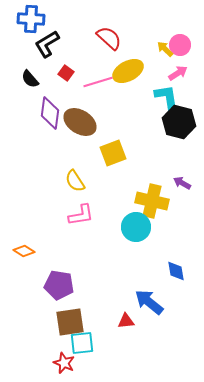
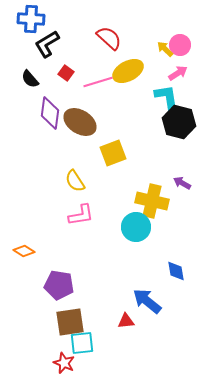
blue arrow: moved 2 px left, 1 px up
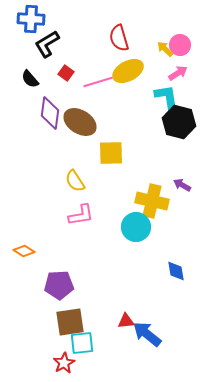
red semicircle: moved 10 px right; rotated 148 degrees counterclockwise
yellow square: moved 2 px left; rotated 20 degrees clockwise
purple arrow: moved 2 px down
purple pentagon: rotated 12 degrees counterclockwise
blue arrow: moved 33 px down
red star: rotated 20 degrees clockwise
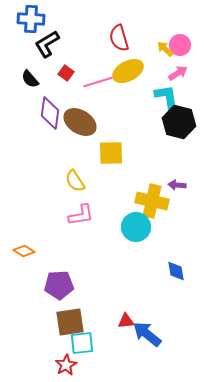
purple arrow: moved 5 px left; rotated 24 degrees counterclockwise
red star: moved 2 px right, 2 px down
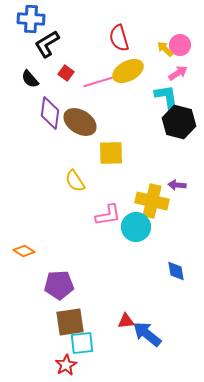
pink L-shape: moved 27 px right
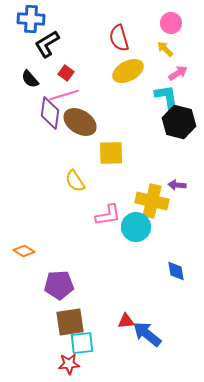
pink circle: moved 9 px left, 22 px up
pink line: moved 34 px left, 13 px down
red star: moved 3 px right, 1 px up; rotated 25 degrees clockwise
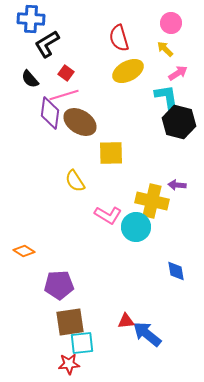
pink L-shape: rotated 40 degrees clockwise
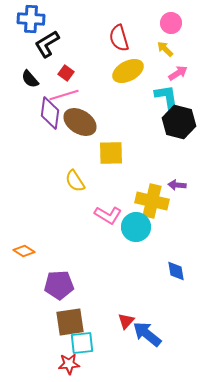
red triangle: rotated 42 degrees counterclockwise
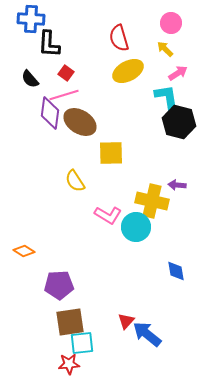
black L-shape: moved 2 px right; rotated 56 degrees counterclockwise
